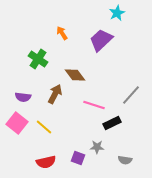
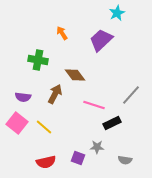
green cross: moved 1 px down; rotated 24 degrees counterclockwise
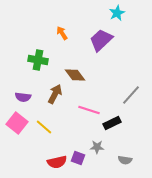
pink line: moved 5 px left, 5 px down
red semicircle: moved 11 px right
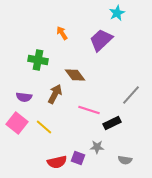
purple semicircle: moved 1 px right
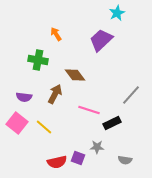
orange arrow: moved 6 px left, 1 px down
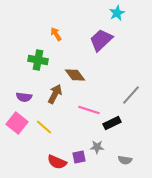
purple square: moved 1 px right, 1 px up; rotated 32 degrees counterclockwise
red semicircle: rotated 36 degrees clockwise
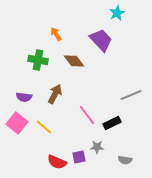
purple trapezoid: rotated 90 degrees clockwise
brown diamond: moved 1 px left, 14 px up
gray line: rotated 25 degrees clockwise
pink line: moved 2 px left, 5 px down; rotated 35 degrees clockwise
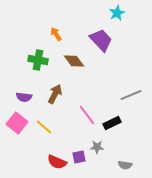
gray semicircle: moved 5 px down
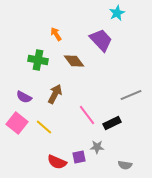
purple semicircle: rotated 21 degrees clockwise
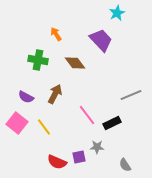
brown diamond: moved 1 px right, 2 px down
purple semicircle: moved 2 px right
yellow line: rotated 12 degrees clockwise
gray semicircle: rotated 48 degrees clockwise
